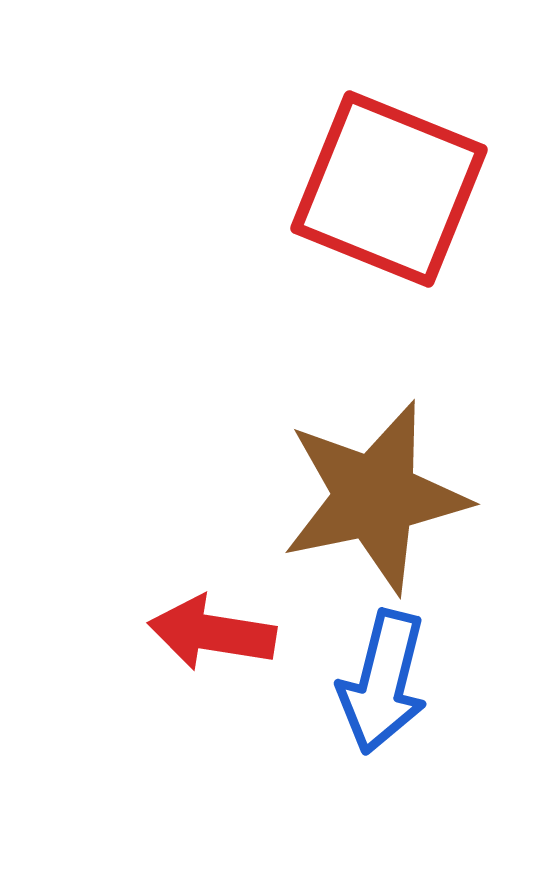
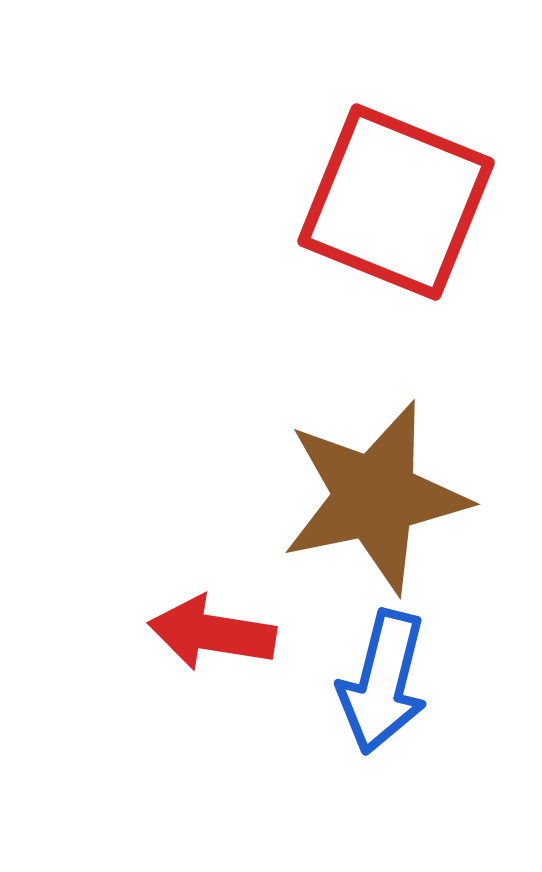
red square: moved 7 px right, 13 px down
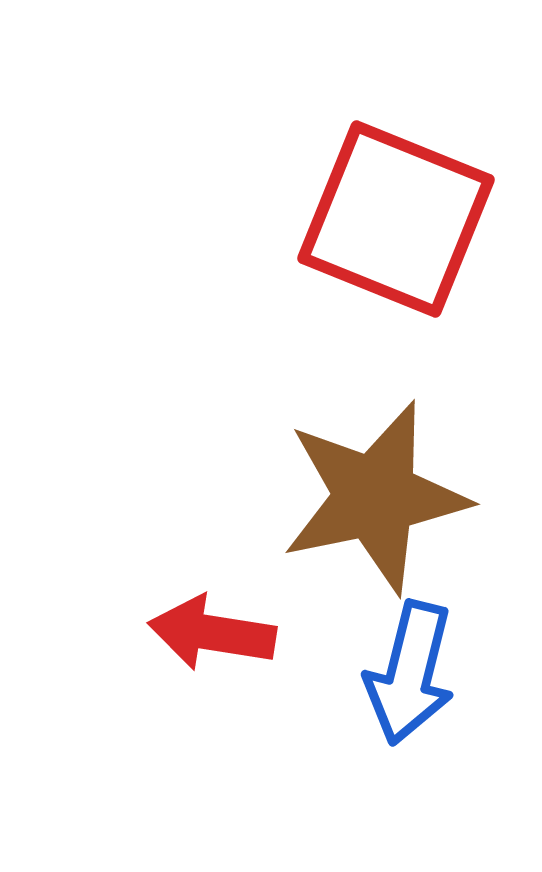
red square: moved 17 px down
blue arrow: moved 27 px right, 9 px up
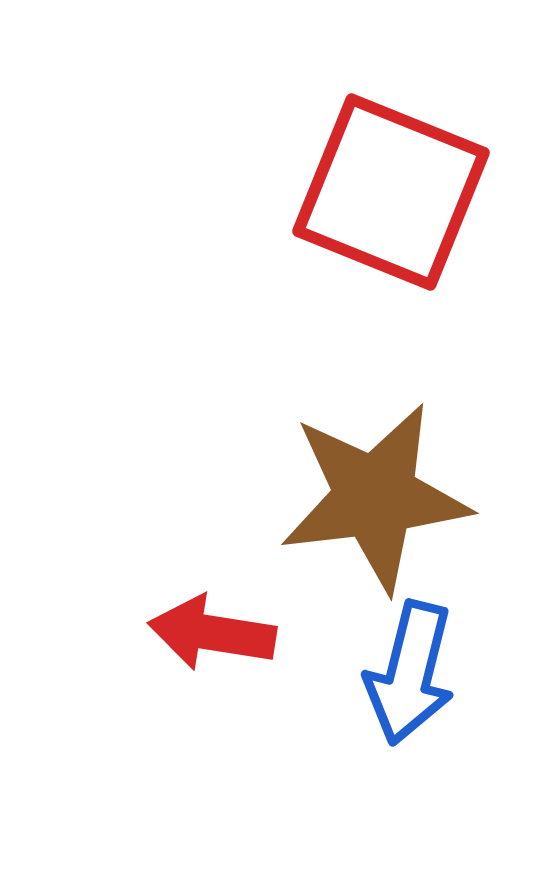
red square: moved 5 px left, 27 px up
brown star: rotated 5 degrees clockwise
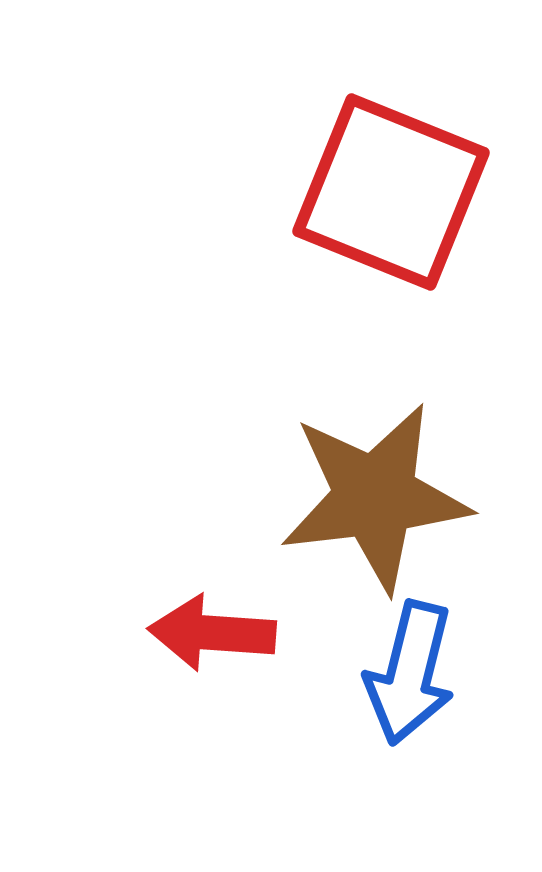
red arrow: rotated 5 degrees counterclockwise
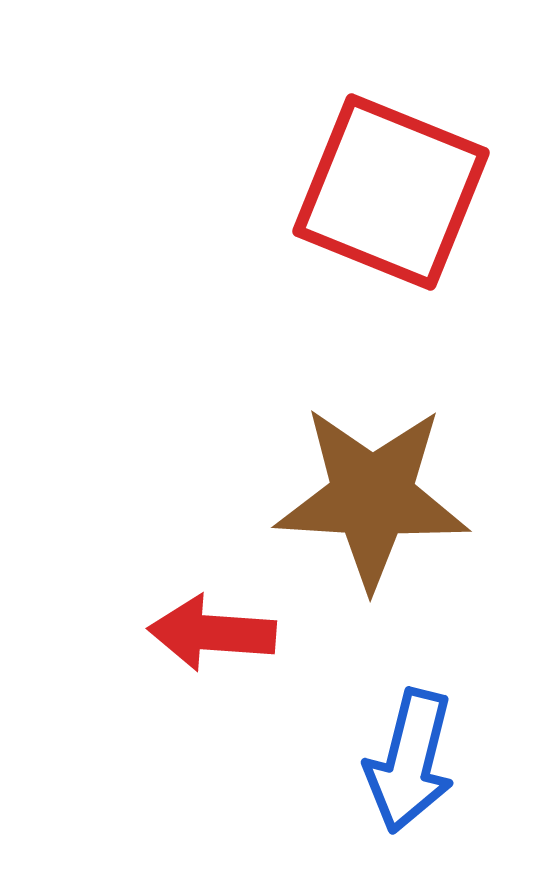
brown star: moved 3 px left; rotated 10 degrees clockwise
blue arrow: moved 88 px down
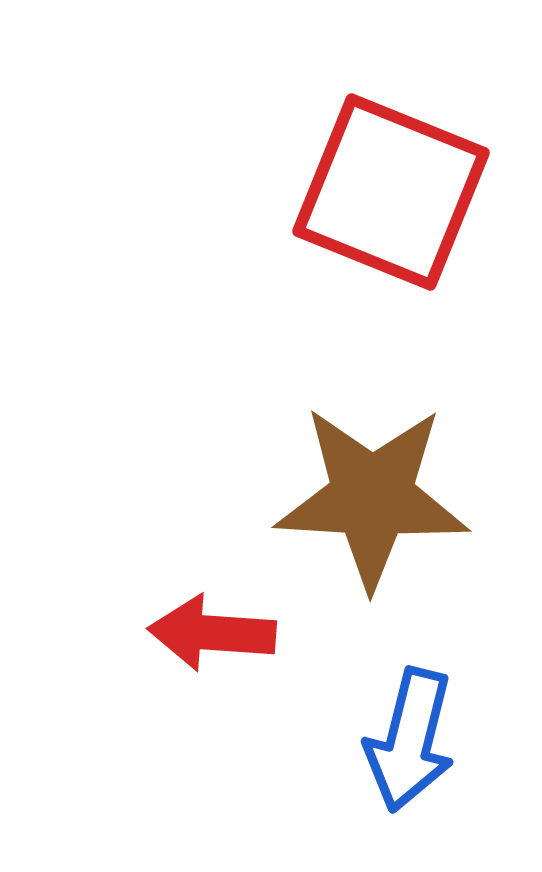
blue arrow: moved 21 px up
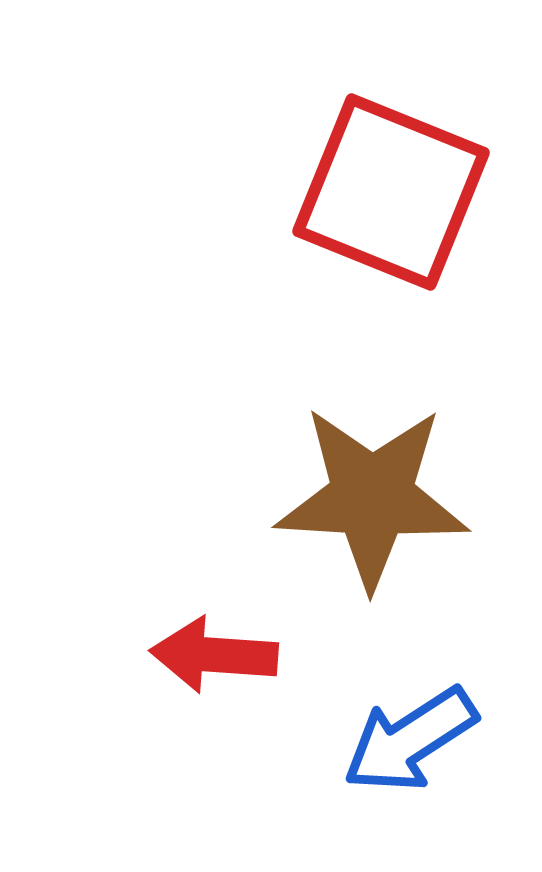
red arrow: moved 2 px right, 22 px down
blue arrow: rotated 43 degrees clockwise
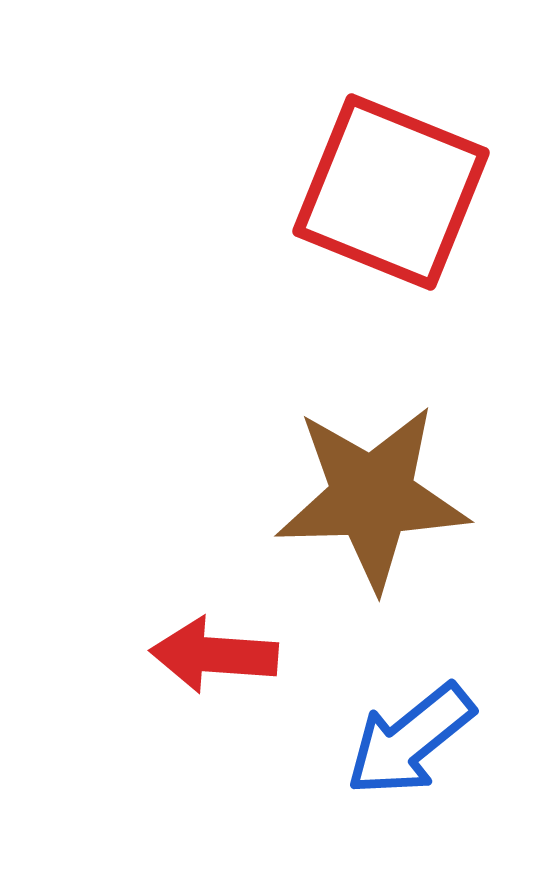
brown star: rotated 5 degrees counterclockwise
blue arrow: rotated 6 degrees counterclockwise
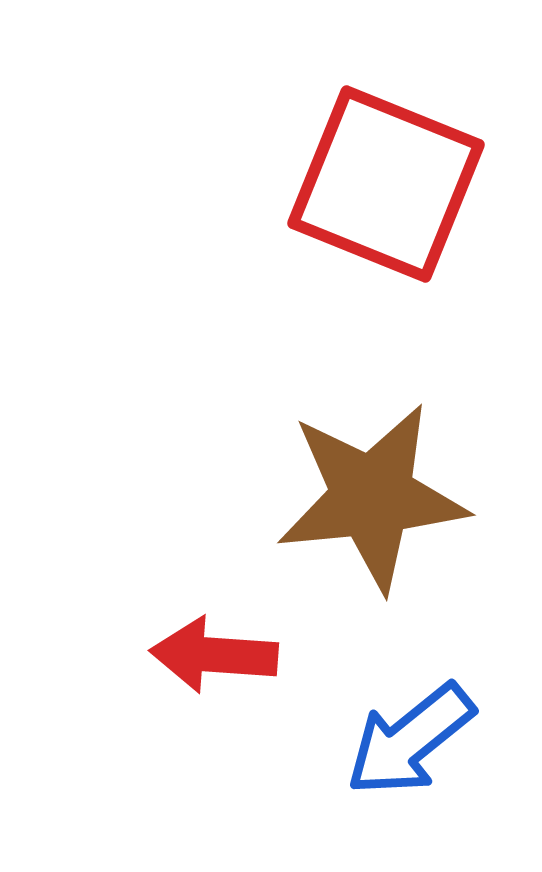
red square: moved 5 px left, 8 px up
brown star: rotated 4 degrees counterclockwise
